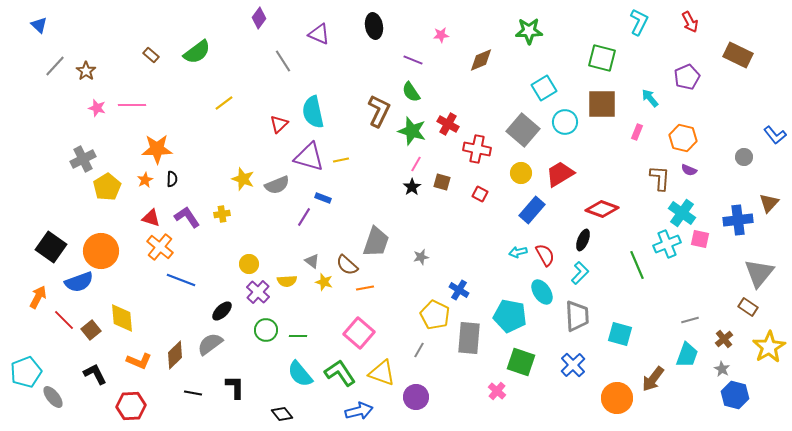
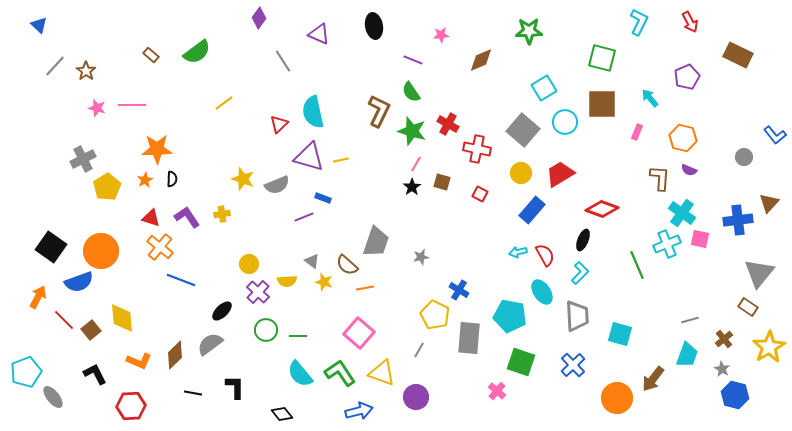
purple line at (304, 217): rotated 36 degrees clockwise
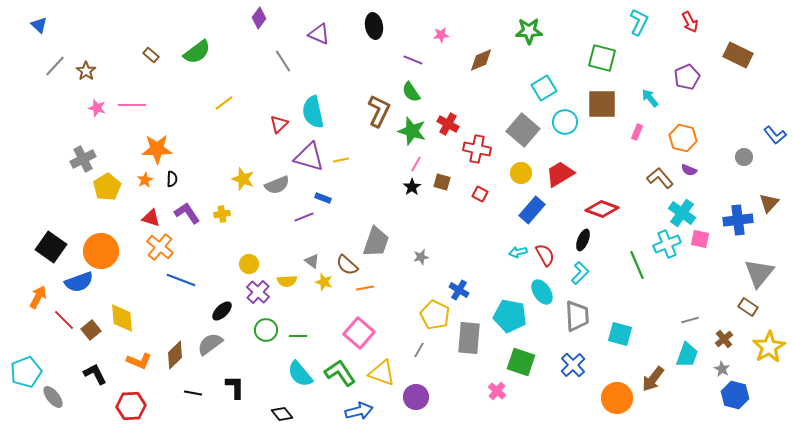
brown L-shape at (660, 178): rotated 44 degrees counterclockwise
purple L-shape at (187, 217): moved 4 px up
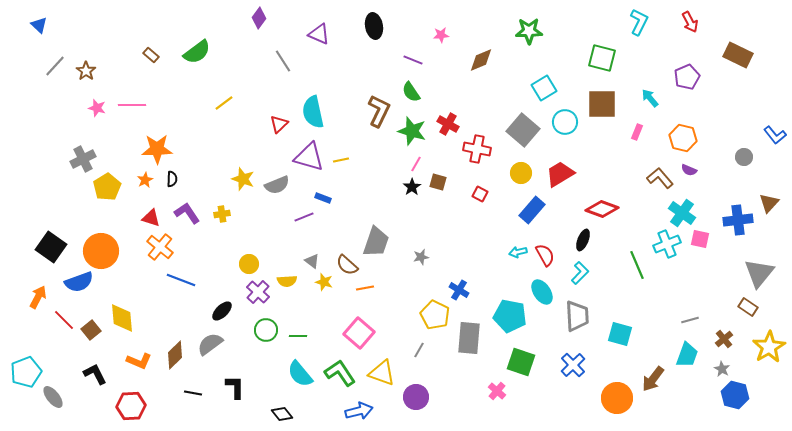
brown square at (442, 182): moved 4 px left
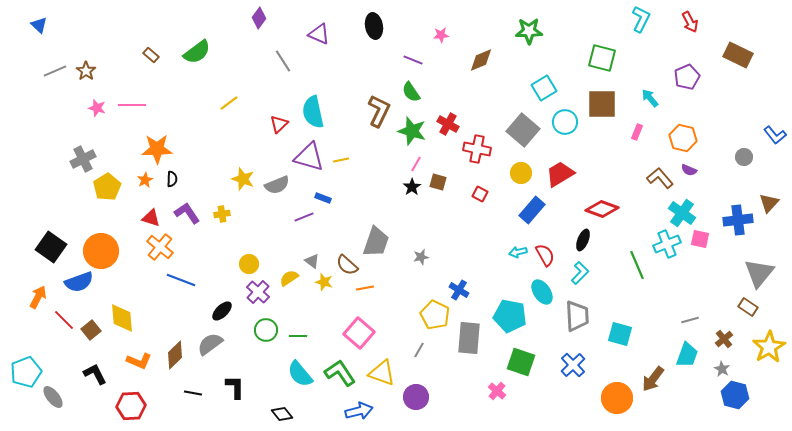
cyan L-shape at (639, 22): moved 2 px right, 3 px up
gray line at (55, 66): moved 5 px down; rotated 25 degrees clockwise
yellow line at (224, 103): moved 5 px right
yellow semicircle at (287, 281): moved 2 px right, 3 px up; rotated 150 degrees clockwise
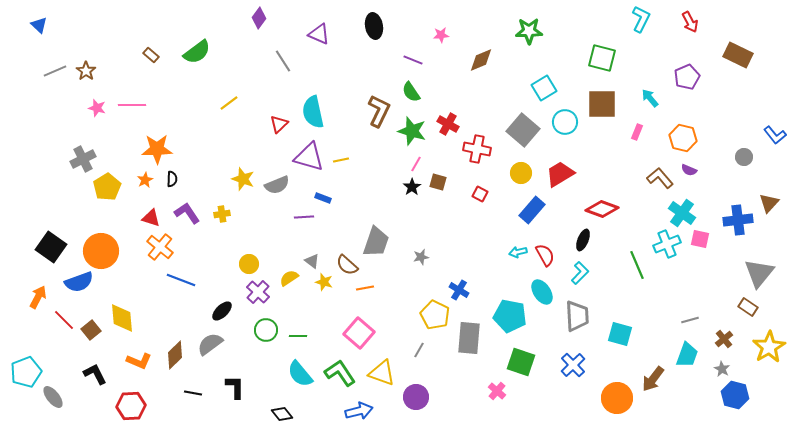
purple line at (304, 217): rotated 18 degrees clockwise
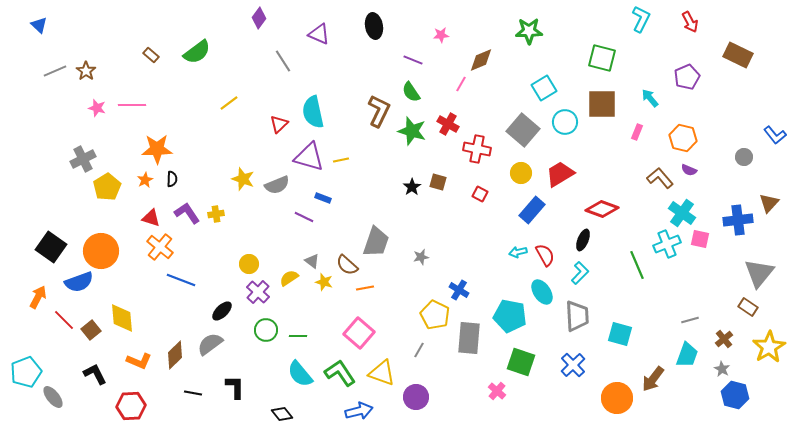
pink line at (416, 164): moved 45 px right, 80 px up
yellow cross at (222, 214): moved 6 px left
purple line at (304, 217): rotated 30 degrees clockwise
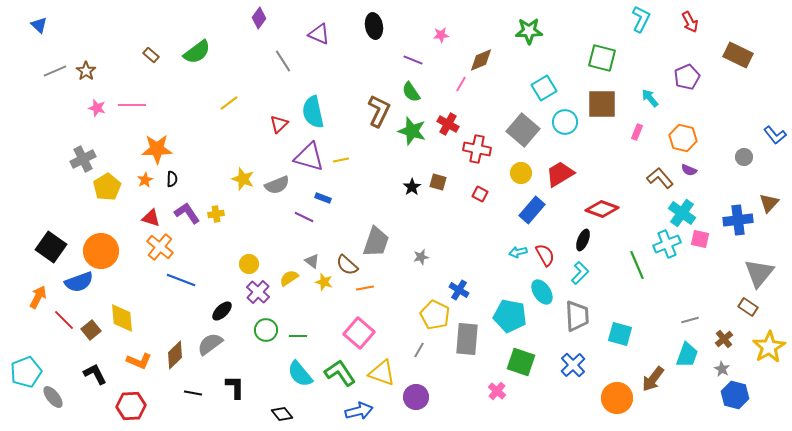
gray rectangle at (469, 338): moved 2 px left, 1 px down
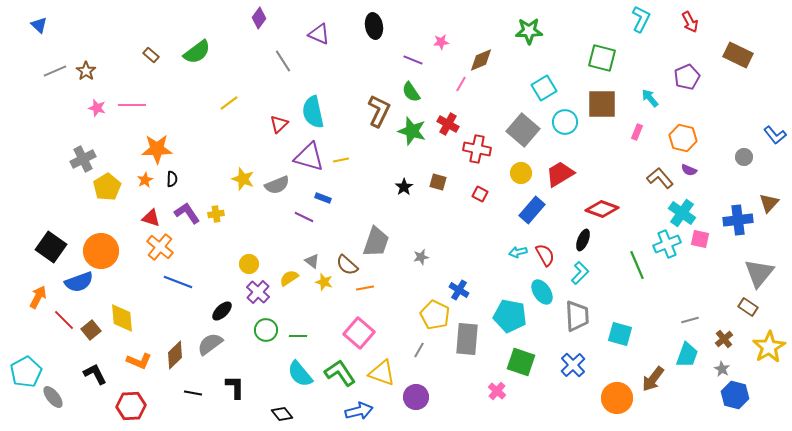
pink star at (441, 35): moved 7 px down
black star at (412, 187): moved 8 px left
blue line at (181, 280): moved 3 px left, 2 px down
cyan pentagon at (26, 372): rotated 8 degrees counterclockwise
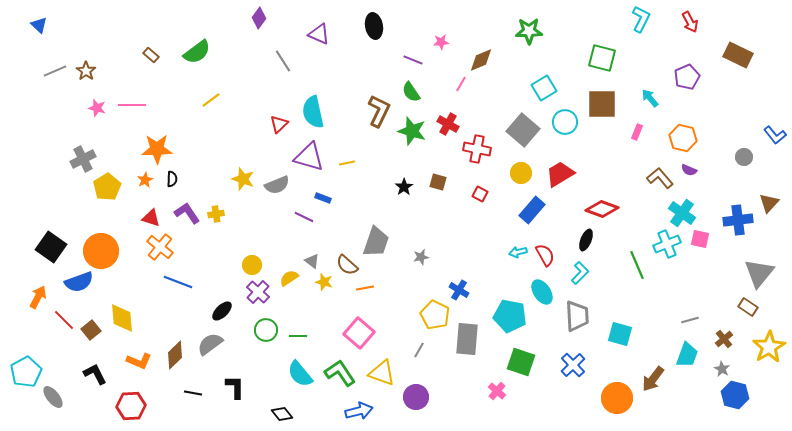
yellow line at (229, 103): moved 18 px left, 3 px up
yellow line at (341, 160): moved 6 px right, 3 px down
black ellipse at (583, 240): moved 3 px right
yellow circle at (249, 264): moved 3 px right, 1 px down
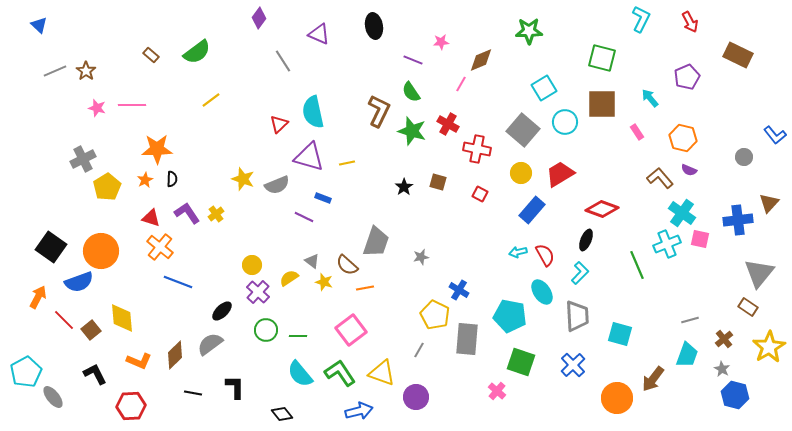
pink rectangle at (637, 132): rotated 56 degrees counterclockwise
yellow cross at (216, 214): rotated 28 degrees counterclockwise
pink square at (359, 333): moved 8 px left, 3 px up; rotated 12 degrees clockwise
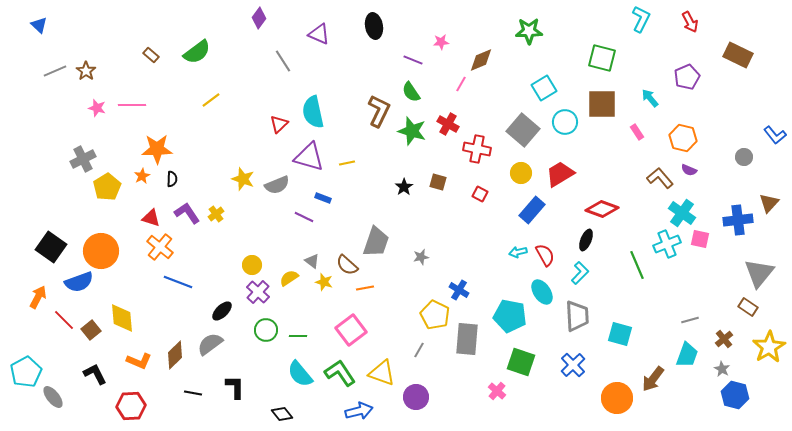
orange star at (145, 180): moved 3 px left, 4 px up
